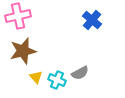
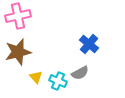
blue cross: moved 3 px left, 24 px down
brown star: moved 5 px left, 1 px down
cyan cross: moved 1 px right, 1 px down
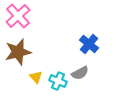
pink cross: rotated 30 degrees counterclockwise
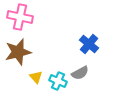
pink cross: moved 2 px right, 1 px down; rotated 35 degrees counterclockwise
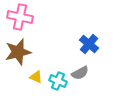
yellow triangle: rotated 24 degrees counterclockwise
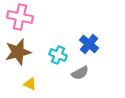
yellow triangle: moved 6 px left, 7 px down
cyan cross: moved 26 px up
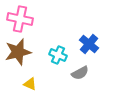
pink cross: moved 2 px down
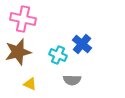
pink cross: moved 3 px right
blue cross: moved 7 px left
gray semicircle: moved 8 px left, 7 px down; rotated 30 degrees clockwise
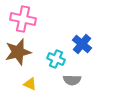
cyan cross: moved 2 px left, 4 px down
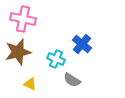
gray semicircle: rotated 30 degrees clockwise
